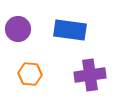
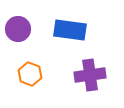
orange hexagon: rotated 15 degrees clockwise
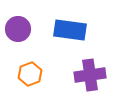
orange hexagon: rotated 20 degrees clockwise
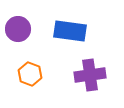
blue rectangle: moved 1 px down
orange hexagon: rotated 20 degrees counterclockwise
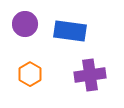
purple circle: moved 7 px right, 5 px up
orange hexagon: rotated 10 degrees clockwise
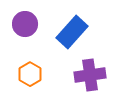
blue rectangle: moved 2 px right, 1 px down; rotated 56 degrees counterclockwise
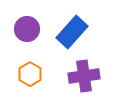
purple circle: moved 2 px right, 5 px down
purple cross: moved 6 px left, 1 px down
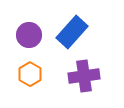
purple circle: moved 2 px right, 6 px down
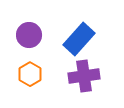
blue rectangle: moved 7 px right, 7 px down
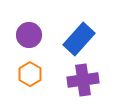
purple cross: moved 1 px left, 4 px down
